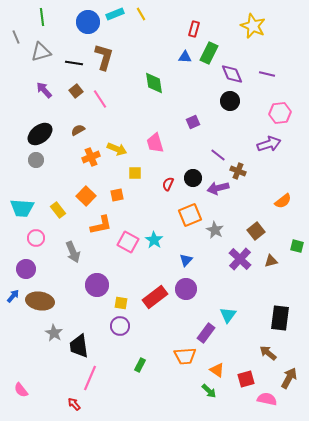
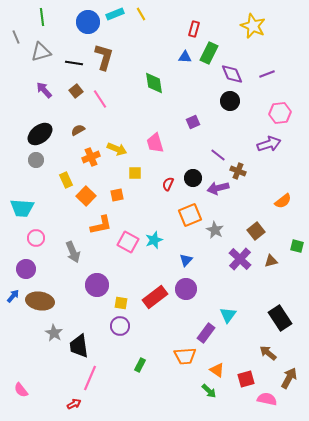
purple line at (267, 74): rotated 35 degrees counterclockwise
yellow rectangle at (58, 210): moved 8 px right, 30 px up; rotated 14 degrees clockwise
cyan star at (154, 240): rotated 18 degrees clockwise
black rectangle at (280, 318): rotated 40 degrees counterclockwise
red arrow at (74, 404): rotated 104 degrees clockwise
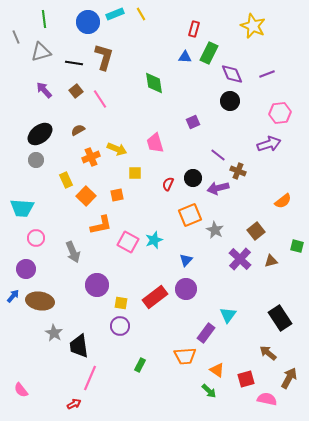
green line at (42, 17): moved 2 px right, 2 px down
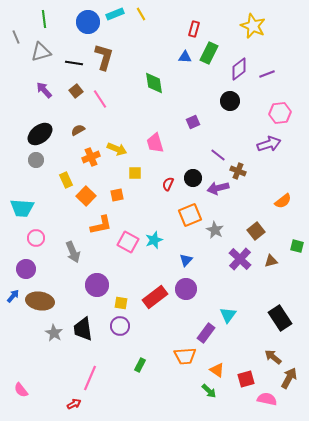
purple diamond at (232, 74): moved 7 px right, 5 px up; rotated 75 degrees clockwise
black trapezoid at (79, 346): moved 4 px right, 17 px up
brown arrow at (268, 353): moved 5 px right, 4 px down
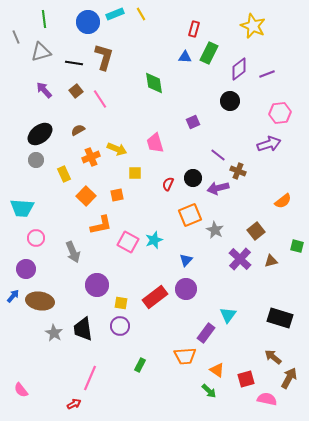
yellow rectangle at (66, 180): moved 2 px left, 6 px up
black rectangle at (280, 318): rotated 40 degrees counterclockwise
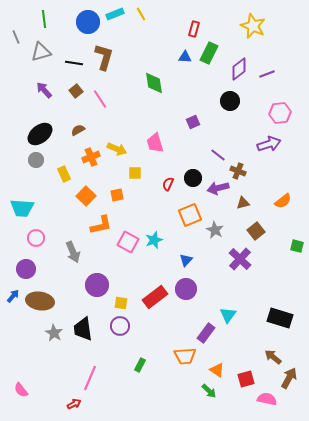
brown triangle at (271, 261): moved 28 px left, 58 px up
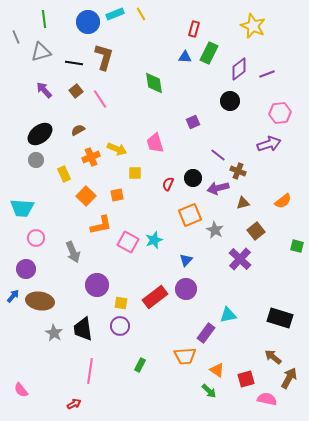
cyan triangle at (228, 315): rotated 42 degrees clockwise
pink line at (90, 378): moved 7 px up; rotated 15 degrees counterclockwise
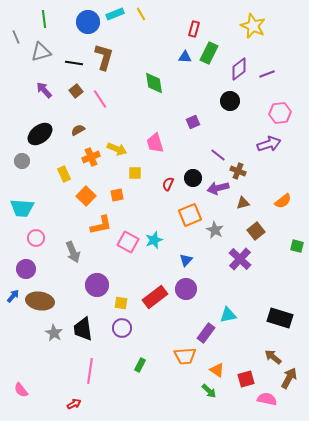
gray circle at (36, 160): moved 14 px left, 1 px down
purple circle at (120, 326): moved 2 px right, 2 px down
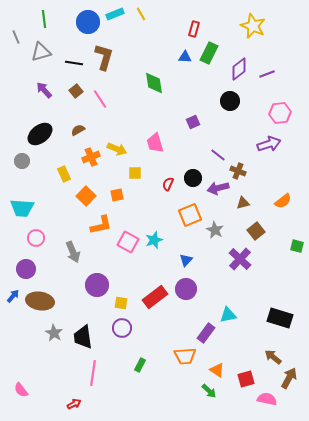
black trapezoid at (83, 329): moved 8 px down
pink line at (90, 371): moved 3 px right, 2 px down
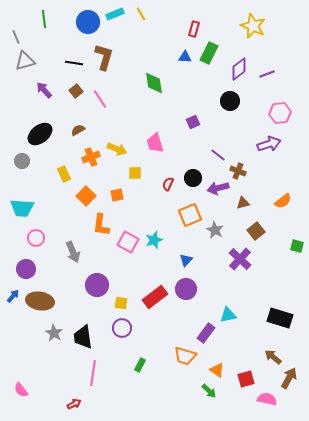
gray triangle at (41, 52): moved 16 px left, 9 px down
orange L-shape at (101, 225): rotated 110 degrees clockwise
orange trapezoid at (185, 356): rotated 20 degrees clockwise
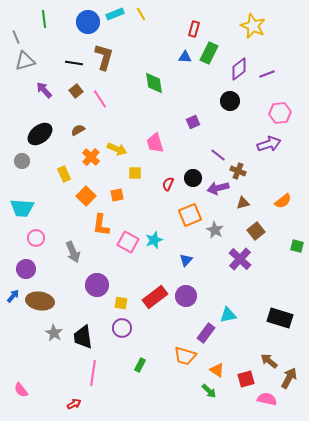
orange cross at (91, 157): rotated 24 degrees counterclockwise
purple circle at (186, 289): moved 7 px down
brown arrow at (273, 357): moved 4 px left, 4 px down
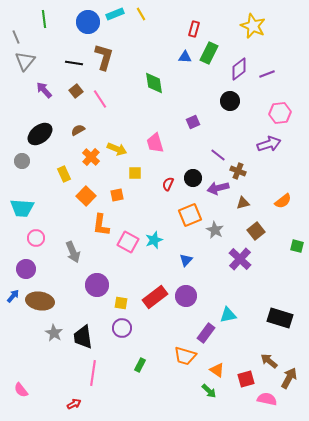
gray triangle at (25, 61): rotated 35 degrees counterclockwise
